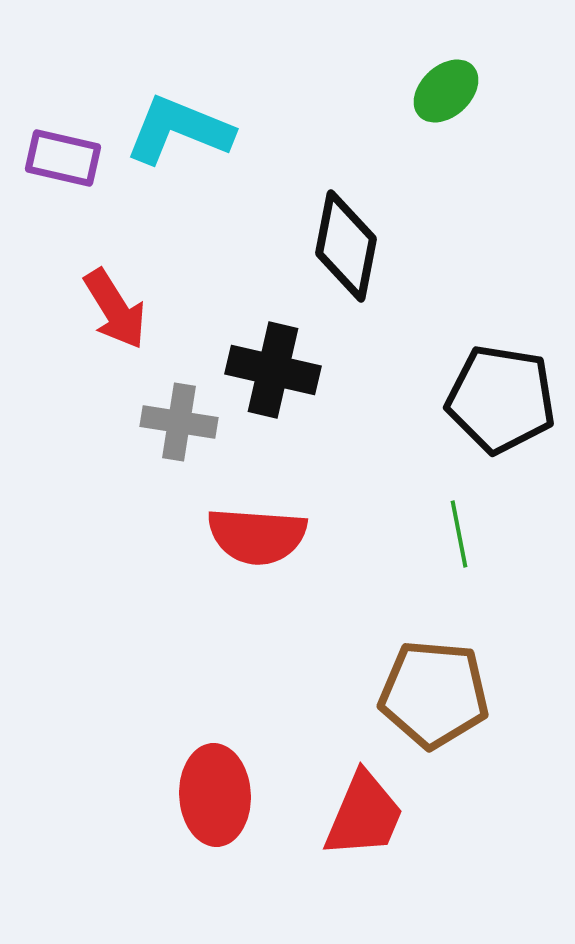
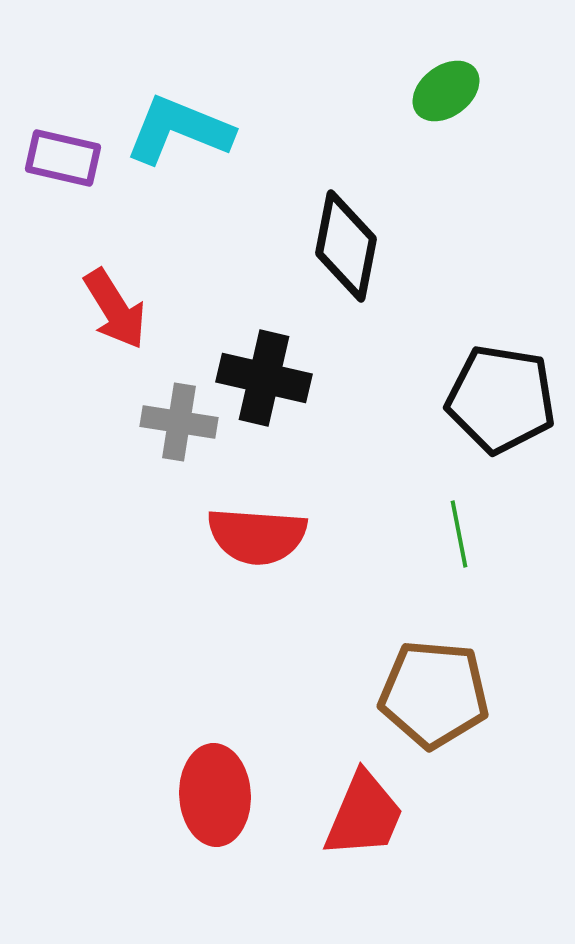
green ellipse: rotated 6 degrees clockwise
black cross: moved 9 px left, 8 px down
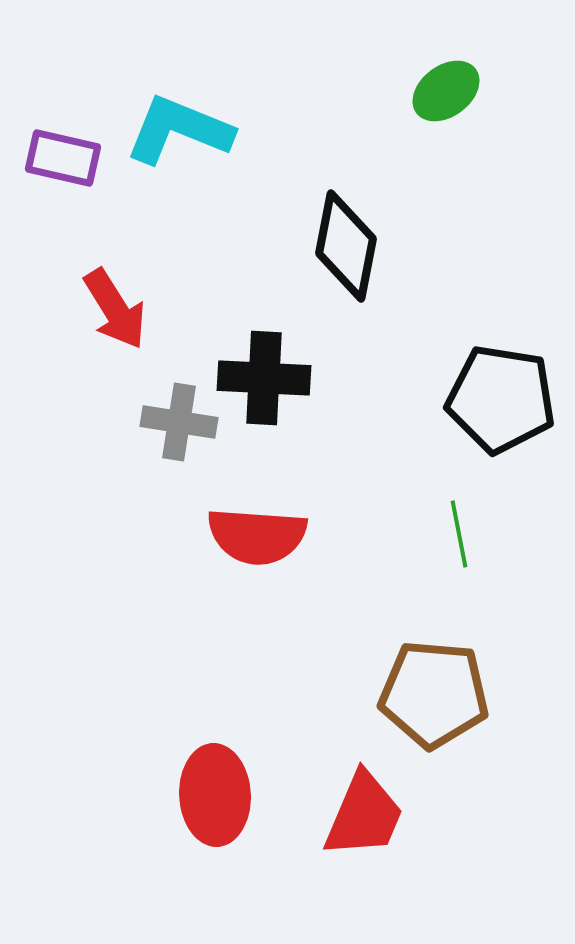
black cross: rotated 10 degrees counterclockwise
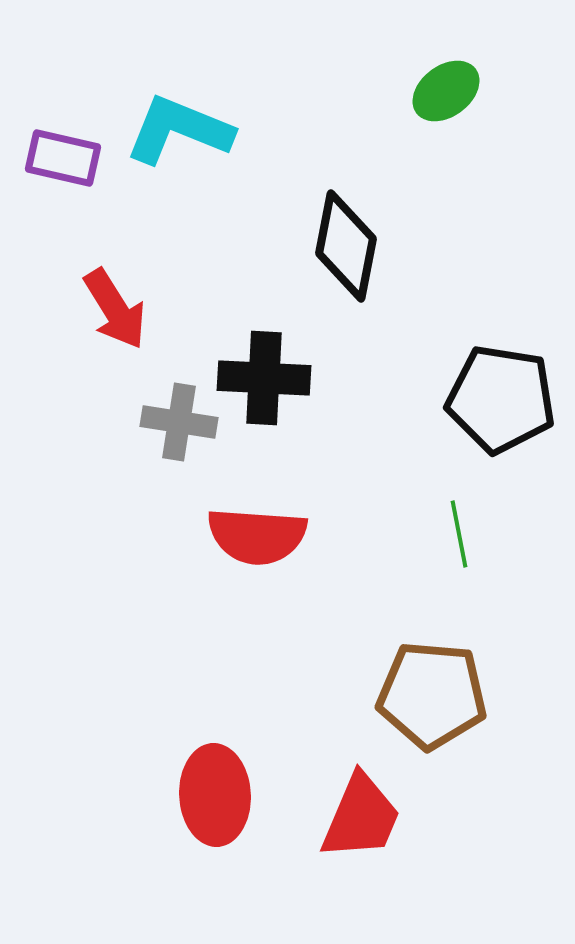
brown pentagon: moved 2 px left, 1 px down
red trapezoid: moved 3 px left, 2 px down
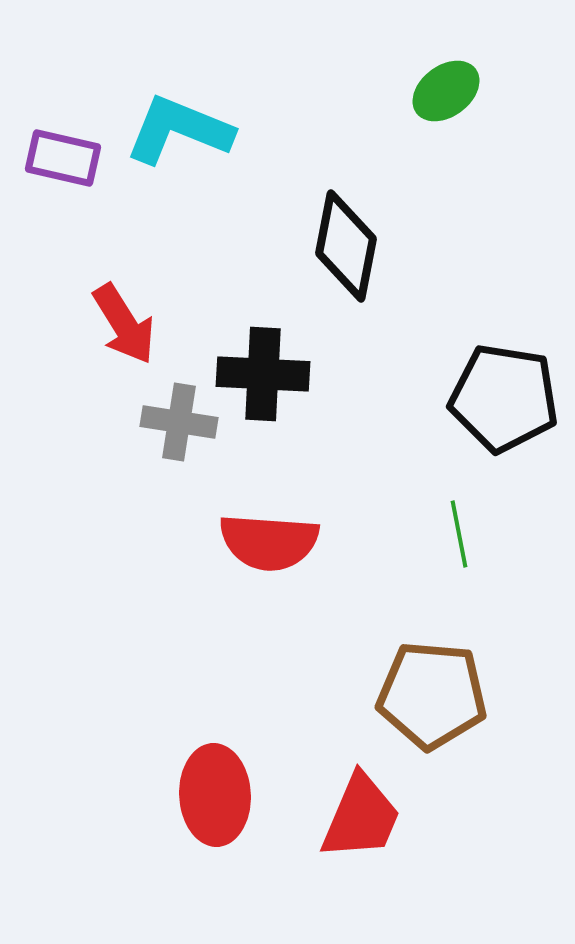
red arrow: moved 9 px right, 15 px down
black cross: moved 1 px left, 4 px up
black pentagon: moved 3 px right, 1 px up
red semicircle: moved 12 px right, 6 px down
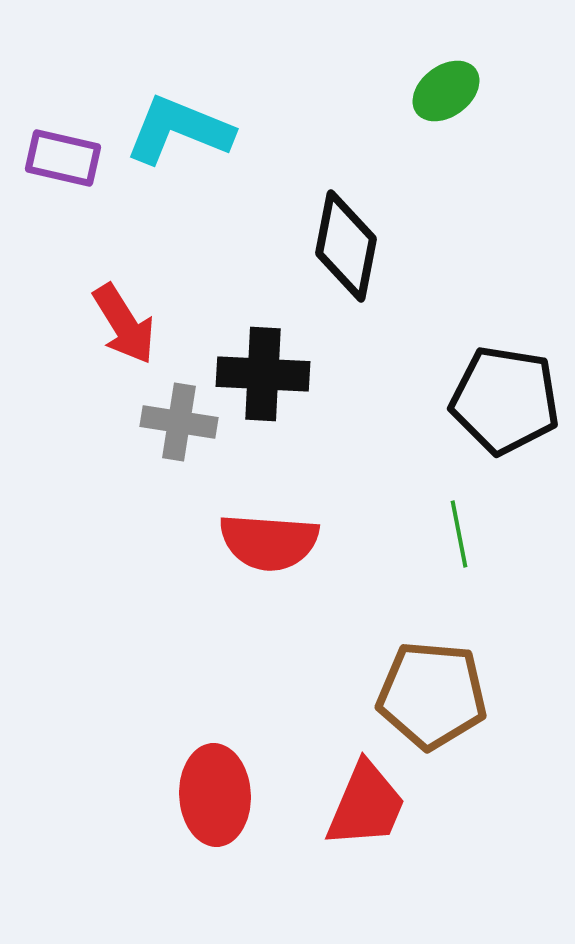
black pentagon: moved 1 px right, 2 px down
red trapezoid: moved 5 px right, 12 px up
